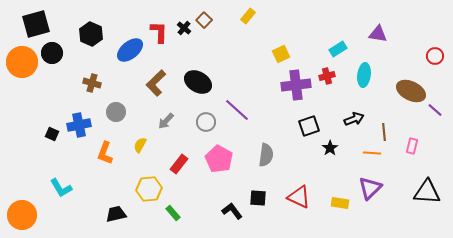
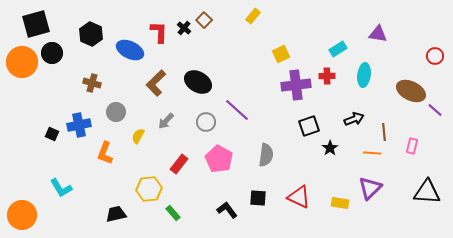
yellow rectangle at (248, 16): moved 5 px right
blue ellipse at (130, 50): rotated 64 degrees clockwise
red cross at (327, 76): rotated 14 degrees clockwise
yellow semicircle at (140, 145): moved 2 px left, 9 px up
black L-shape at (232, 211): moved 5 px left, 1 px up
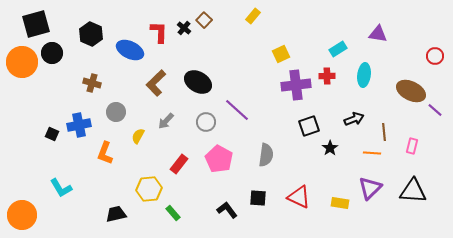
black triangle at (427, 192): moved 14 px left, 1 px up
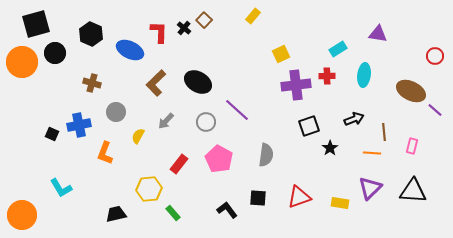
black circle at (52, 53): moved 3 px right
red triangle at (299, 197): rotated 45 degrees counterclockwise
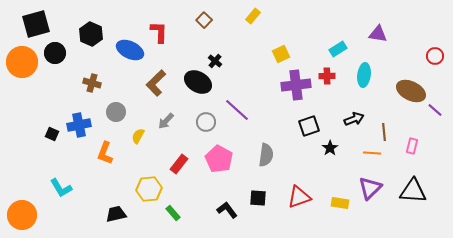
black cross at (184, 28): moved 31 px right, 33 px down
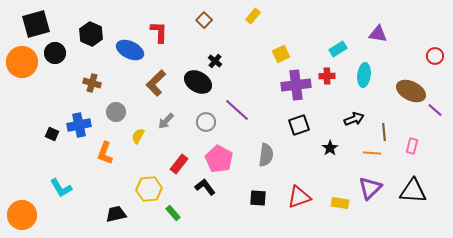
black square at (309, 126): moved 10 px left, 1 px up
black L-shape at (227, 210): moved 22 px left, 23 px up
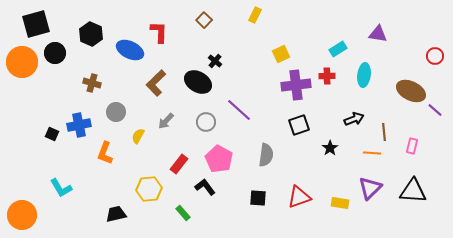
yellow rectangle at (253, 16): moved 2 px right, 1 px up; rotated 14 degrees counterclockwise
purple line at (237, 110): moved 2 px right
green rectangle at (173, 213): moved 10 px right
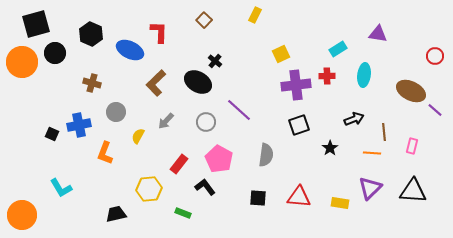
red triangle at (299, 197): rotated 25 degrees clockwise
green rectangle at (183, 213): rotated 28 degrees counterclockwise
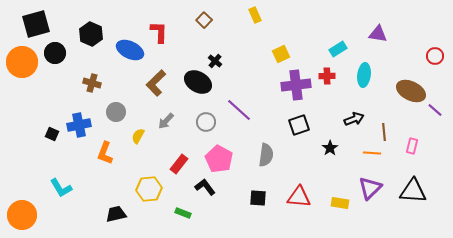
yellow rectangle at (255, 15): rotated 49 degrees counterclockwise
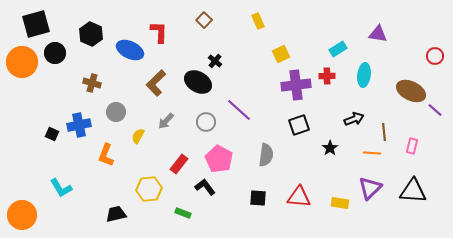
yellow rectangle at (255, 15): moved 3 px right, 6 px down
orange L-shape at (105, 153): moved 1 px right, 2 px down
